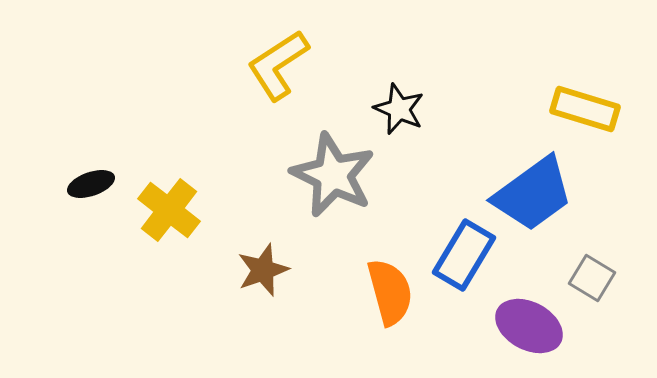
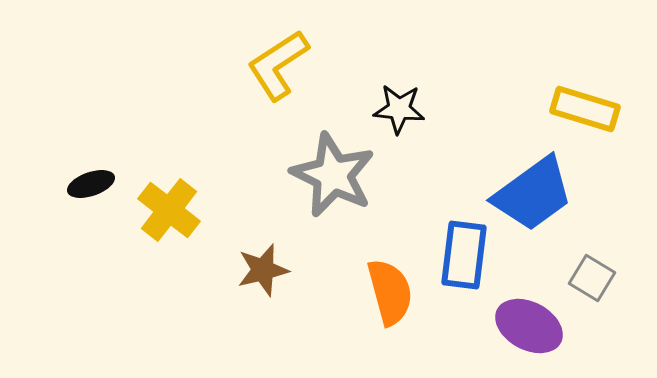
black star: rotated 18 degrees counterclockwise
blue rectangle: rotated 24 degrees counterclockwise
brown star: rotated 6 degrees clockwise
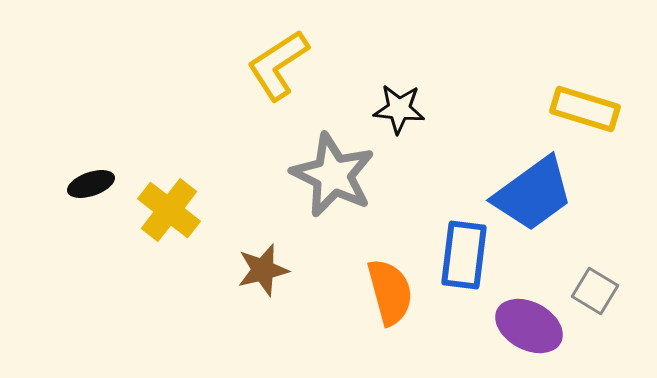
gray square: moved 3 px right, 13 px down
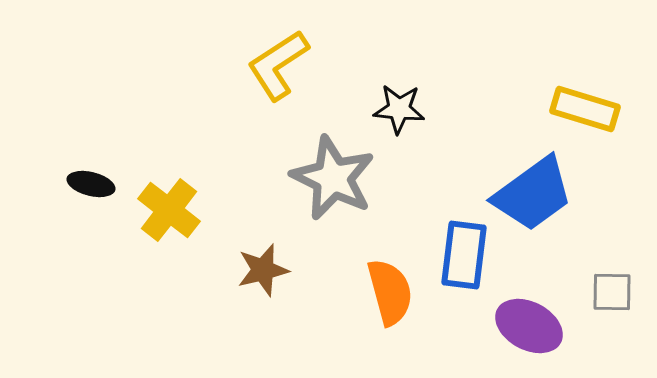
gray star: moved 3 px down
black ellipse: rotated 33 degrees clockwise
gray square: moved 17 px right, 1 px down; rotated 30 degrees counterclockwise
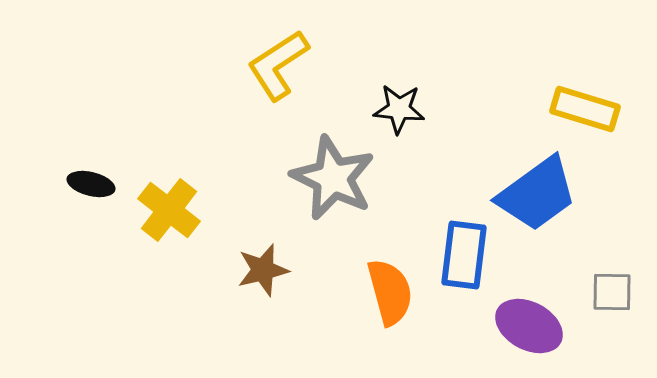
blue trapezoid: moved 4 px right
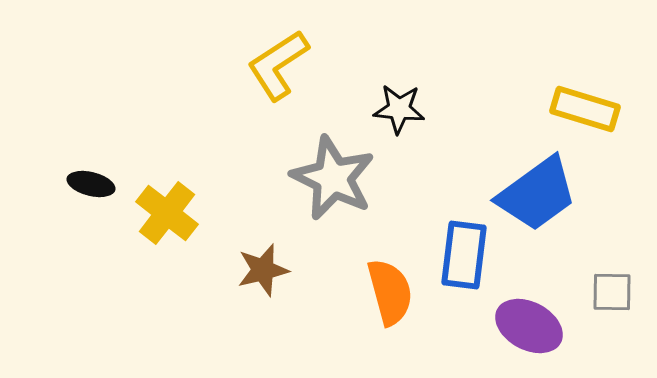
yellow cross: moved 2 px left, 3 px down
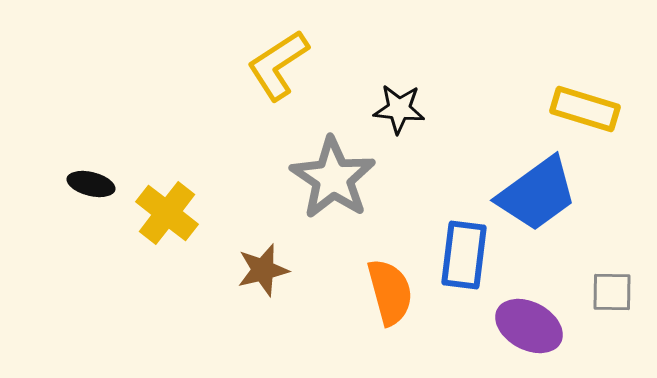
gray star: rotated 8 degrees clockwise
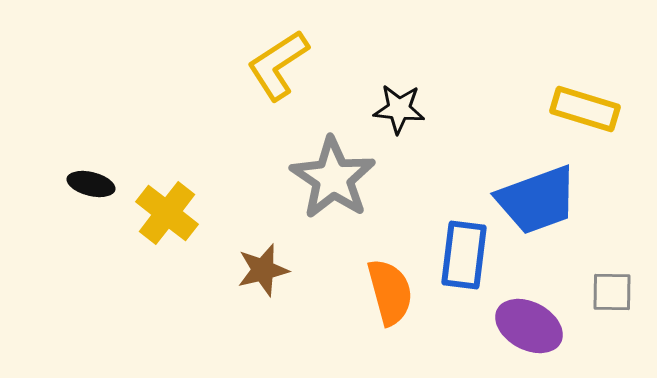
blue trapezoid: moved 6 px down; rotated 16 degrees clockwise
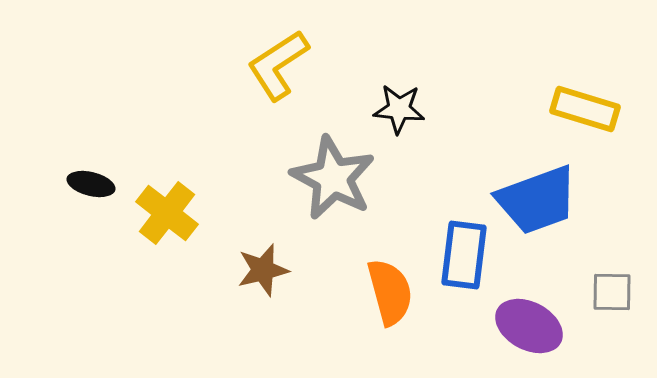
gray star: rotated 6 degrees counterclockwise
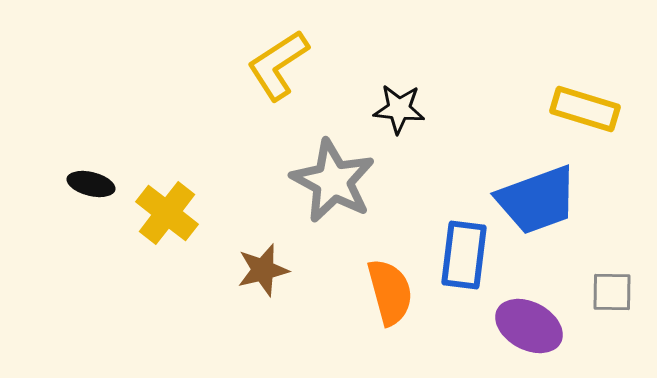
gray star: moved 3 px down
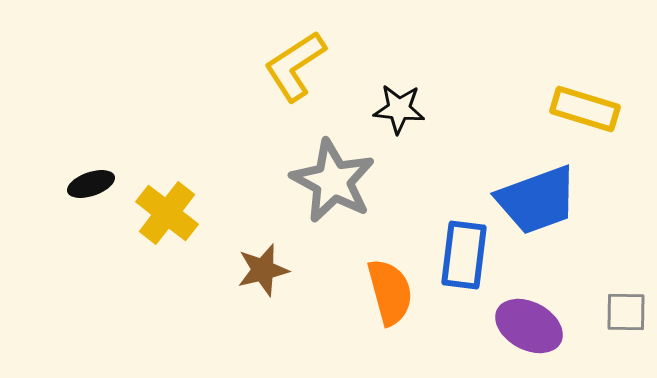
yellow L-shape: moved 17 px right, 1 px down
black ellipse: rotated 33 degrees counterclockwise
gray square: moved 14 px right, 20 px down
